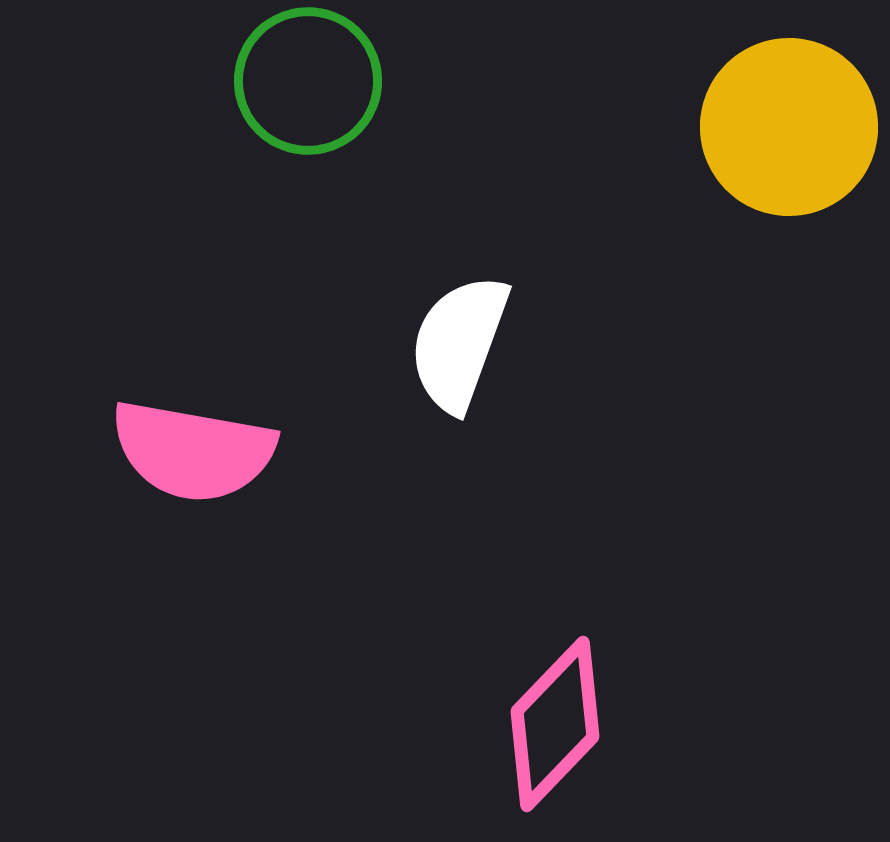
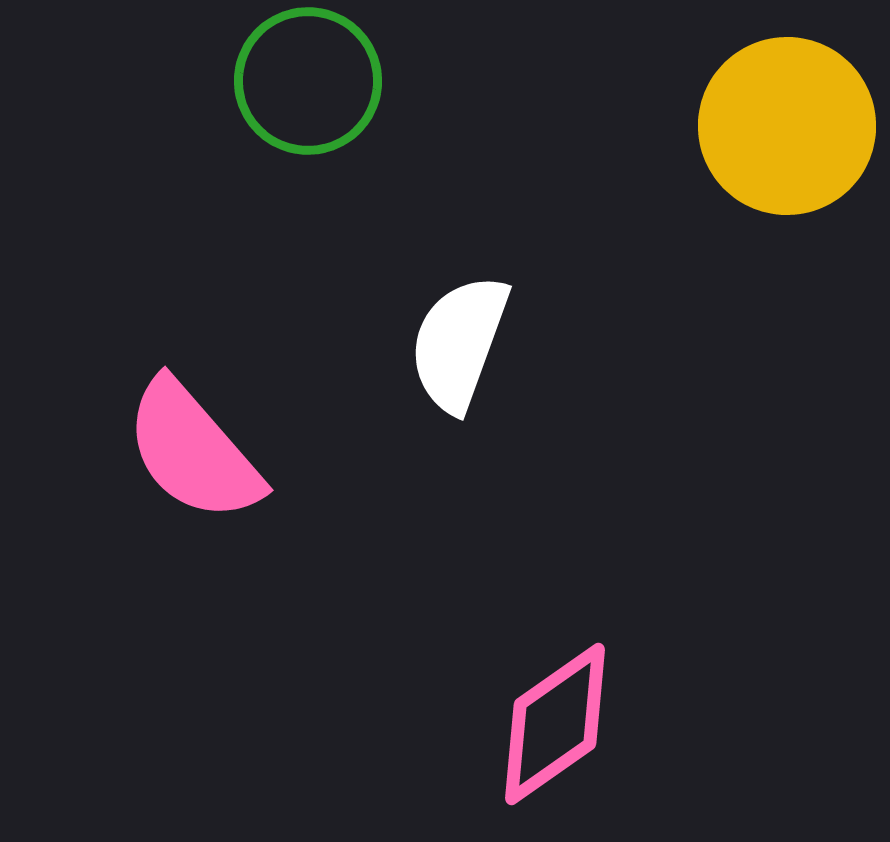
yellow circle: moved 2 px left, 1 px up
pink semicircle: rotated 39 degrees clockwise
pink diamond: rotated 11 degrees clockwise
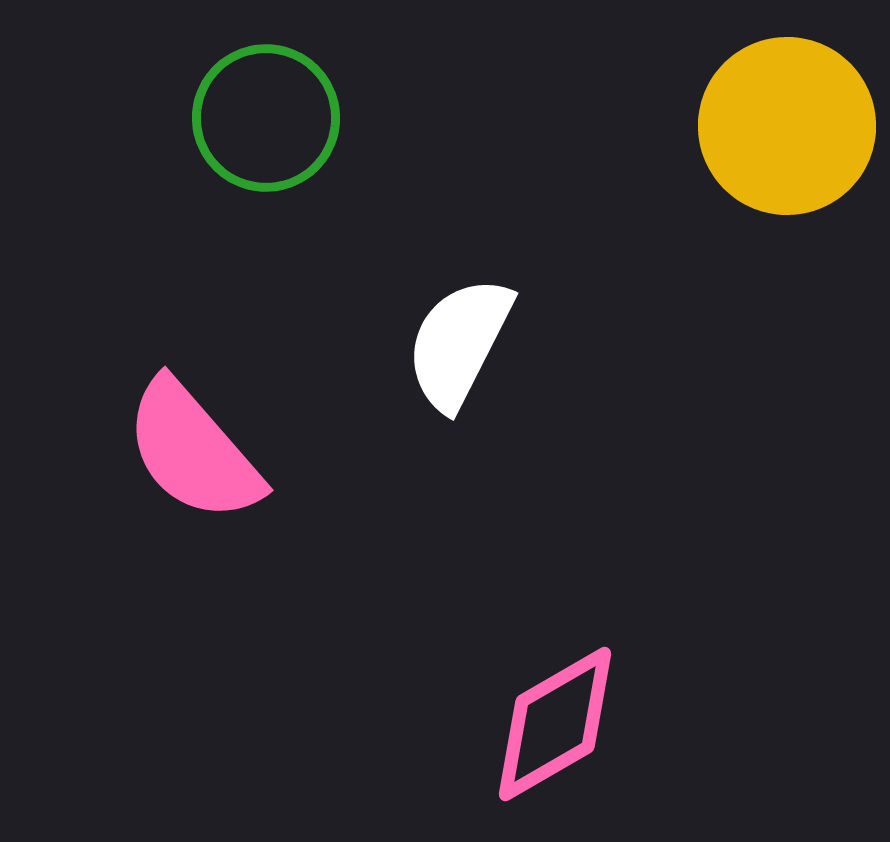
green circle: moved 42 px left, 37 px down
white semicircle: rotated 7 degrees clockwise
pink diamond: rotated 5 degrees clockwise
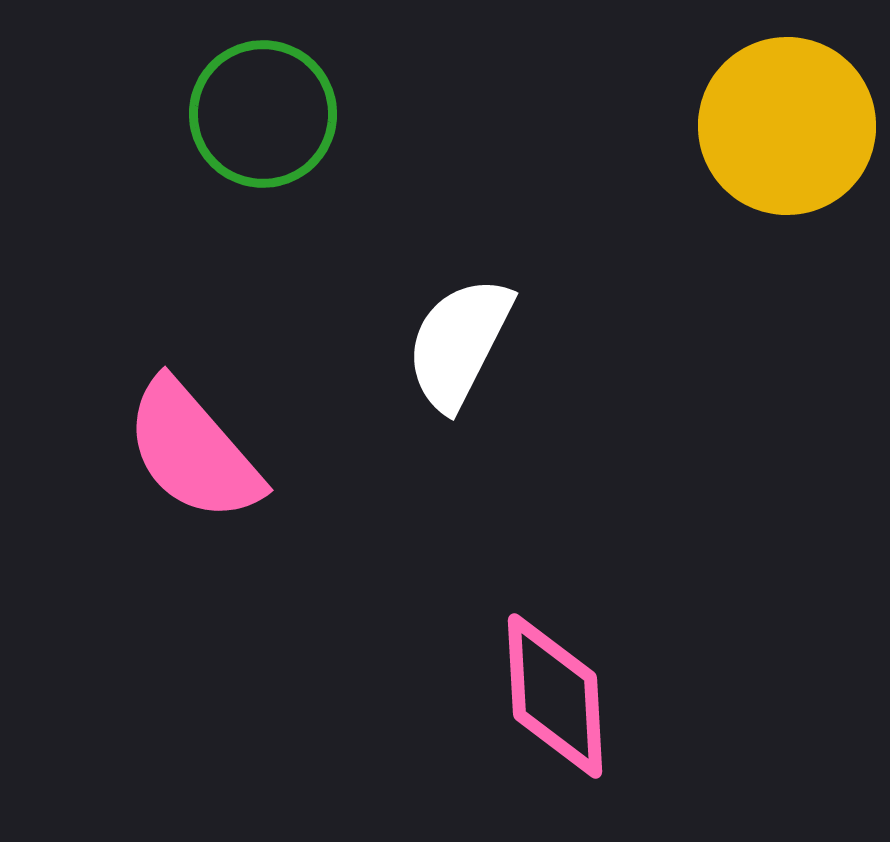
green circle: moved 3 px left, 4 px up
pink diamond: moved 28 px up; rotated 63 degrees counterclockwise
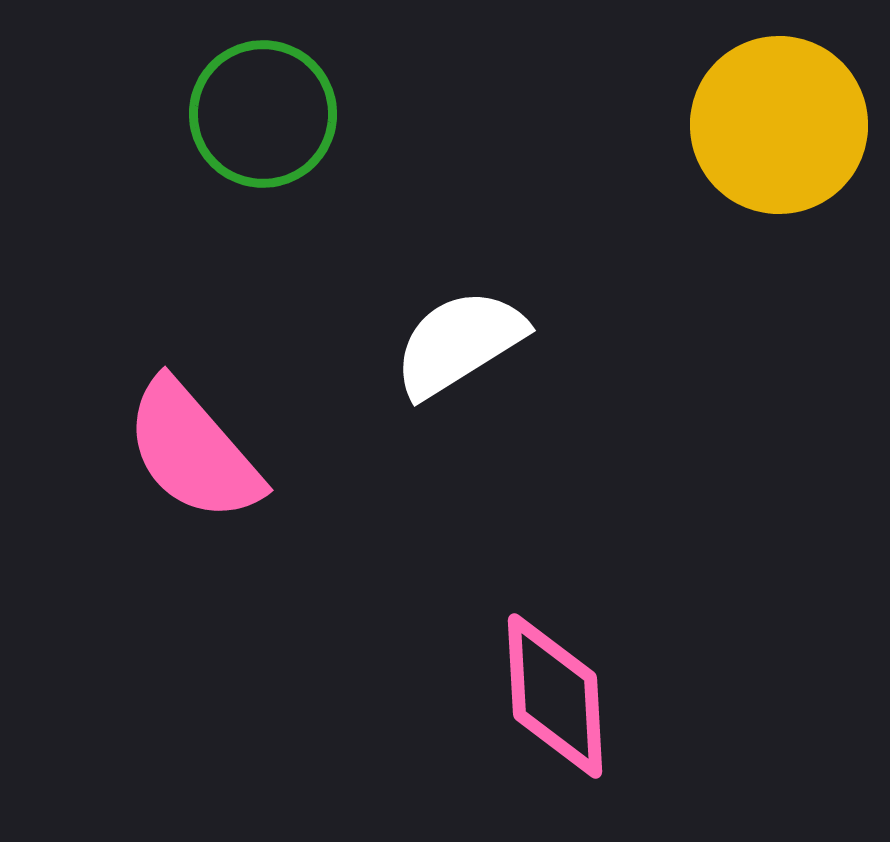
yellow circle: moved 8 px left, 1 px up
white semicircle: rotated 31 degrees clockwise
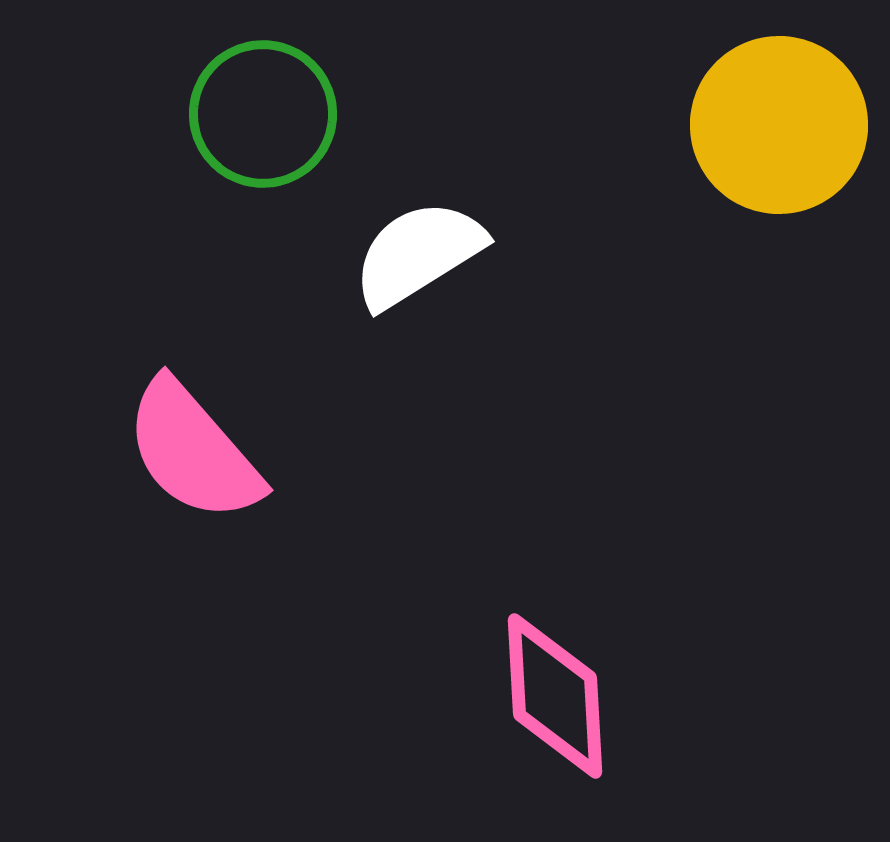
white semicircle: moved 41 px left, 89 px up
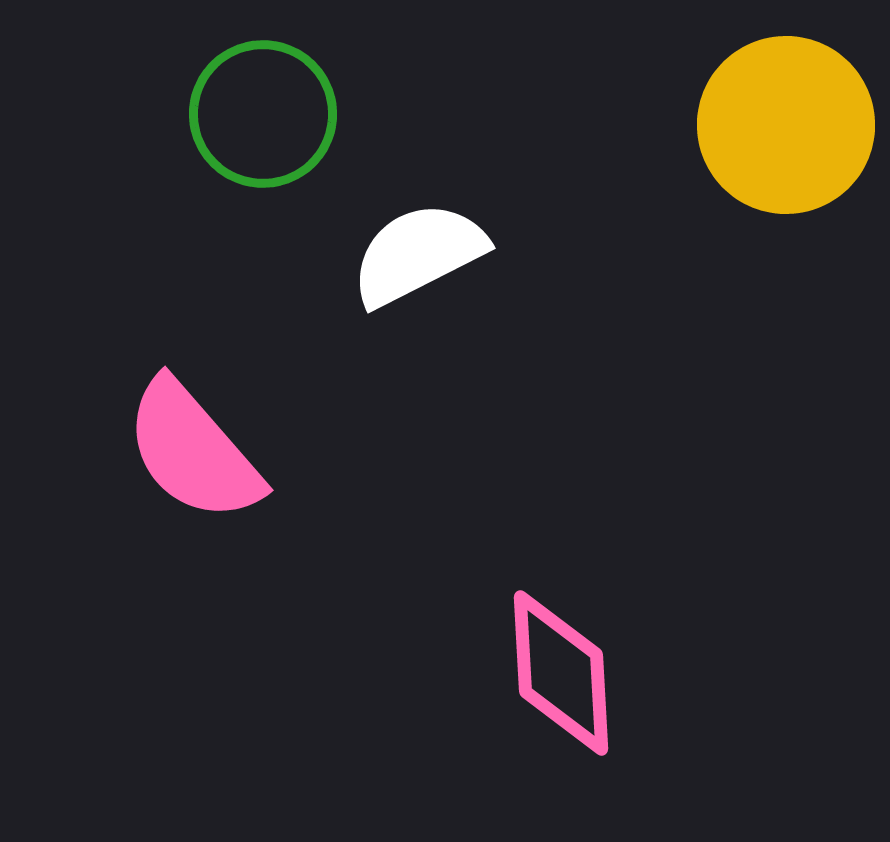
yellow circle: moved 7 px right
white semicircle: rotated 5 degrees clockwise
pink diamond: moved 6 px right, 23 px up
